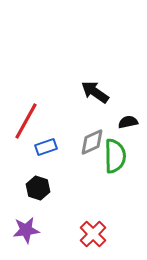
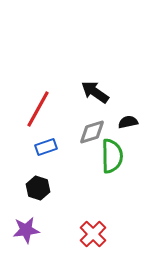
red line: moved 12 px right, 12 px up
gray diamond: moved 10 px up; rotated 8 degrees clockwise
green semicircle: moved 3 px left
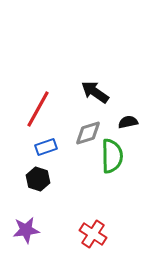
gray diamond: moved 4 px left, 1 px down
black hexagon: moved 9 px up
red cross: rotated 12 degrees counterclockwise
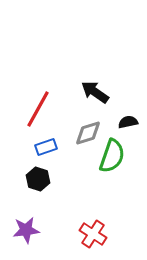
green semicircle: rotated 20 degrees clockwise
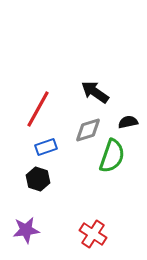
gray diamond: moved 3 px up
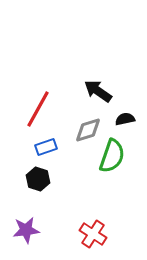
black arrow: moved 3 px right, 1 px up
black semicircle: moved 3 px left, 3 px up
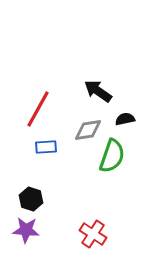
gray diamond: rotated 8 degrees clockwise
blue rectangle: rotated 15 degrees clockwise
black hexagon: moved 7 px left, 20 px down
purple star: rotated 12 degrees clockwise
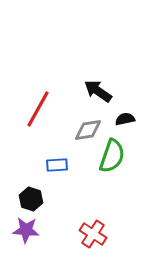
blue rectangle: moved 11 px right, 18 px down
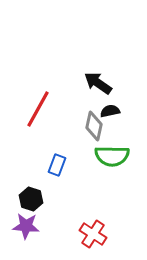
black arrow: moved 8 px up
black semicircle: moved 15 px left, 8 px up
gray diamond: moved 6 px right, 4 px up; rotated 68 degrees counterclockwise
green semicircle: rotated 72 degrees clockwise
blue rectangle: rotated 65 degrees counterclockwise
purple star: moved 4 px up
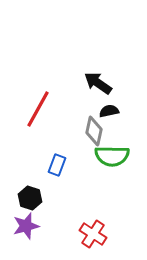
black semicircle: moved 1 px left
gray diamond: moved 5 px down
black hexagon: moved 1 px left, 1 px up
purple star: rotated 20 degrees counterclockwise
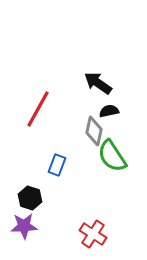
green semicircle: rotated 56 degrees clockwise
purple star: moved 2 px left; rotated 12 degrees clockwise
